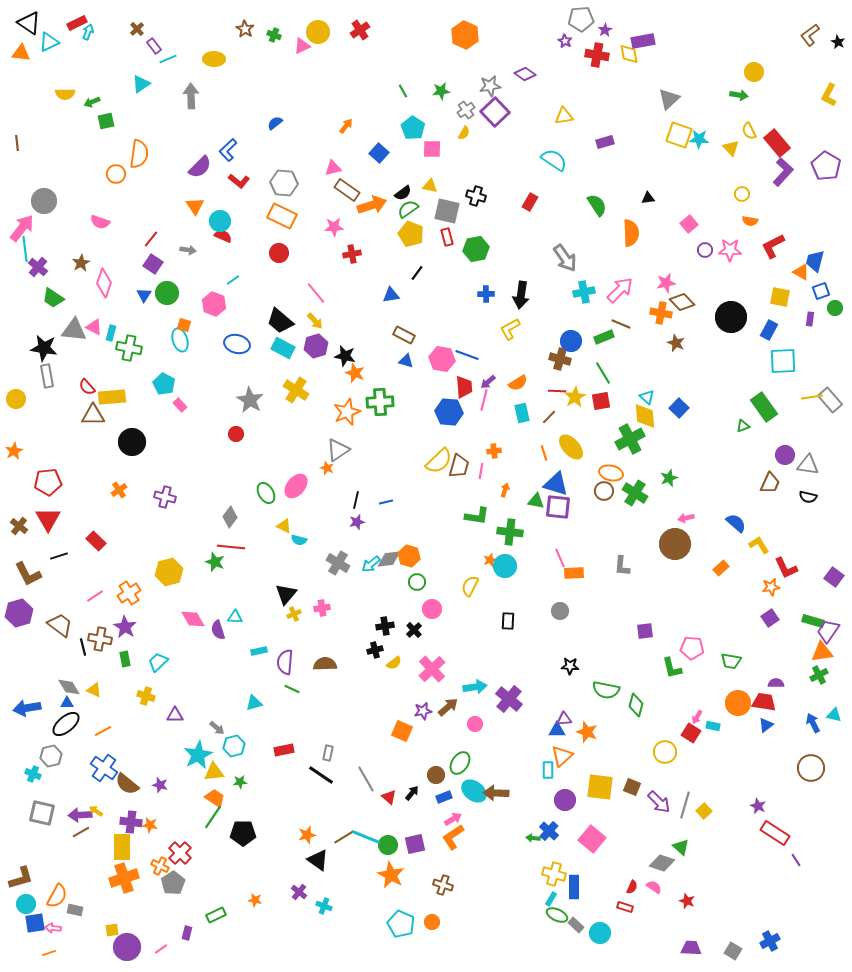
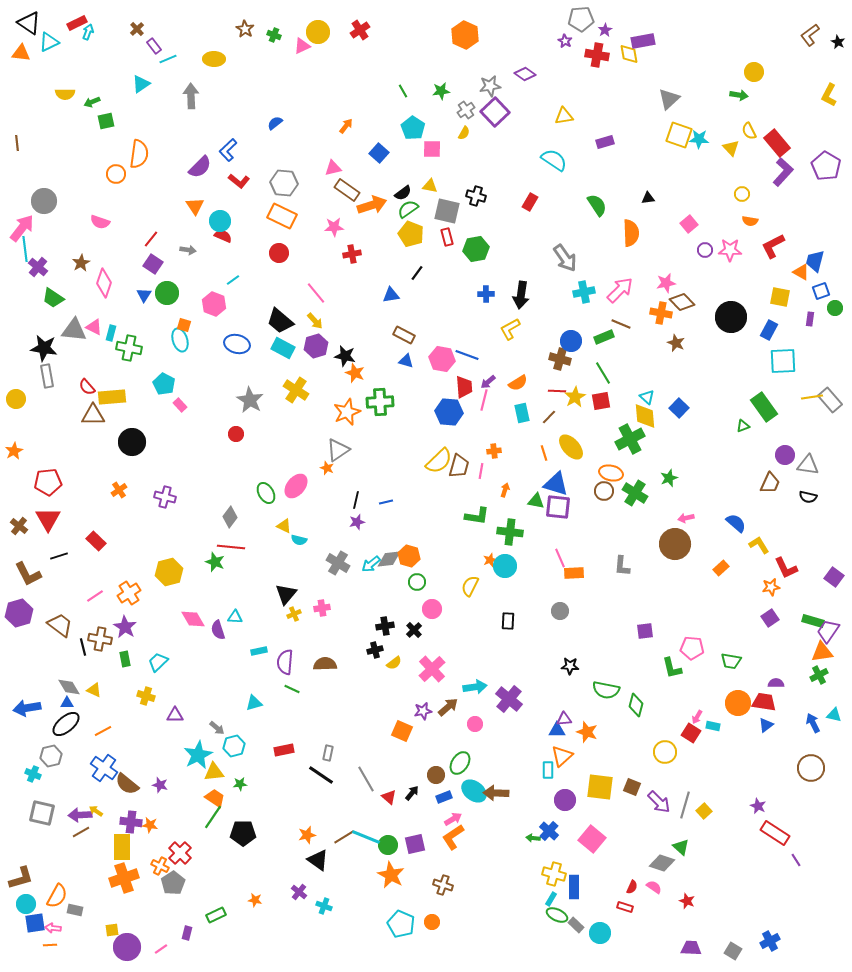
green star at (240, 782): moved 2 px down
orange line at (49, 953): moved 1 px right, 8 px up; rotated 16 degrees clockwise
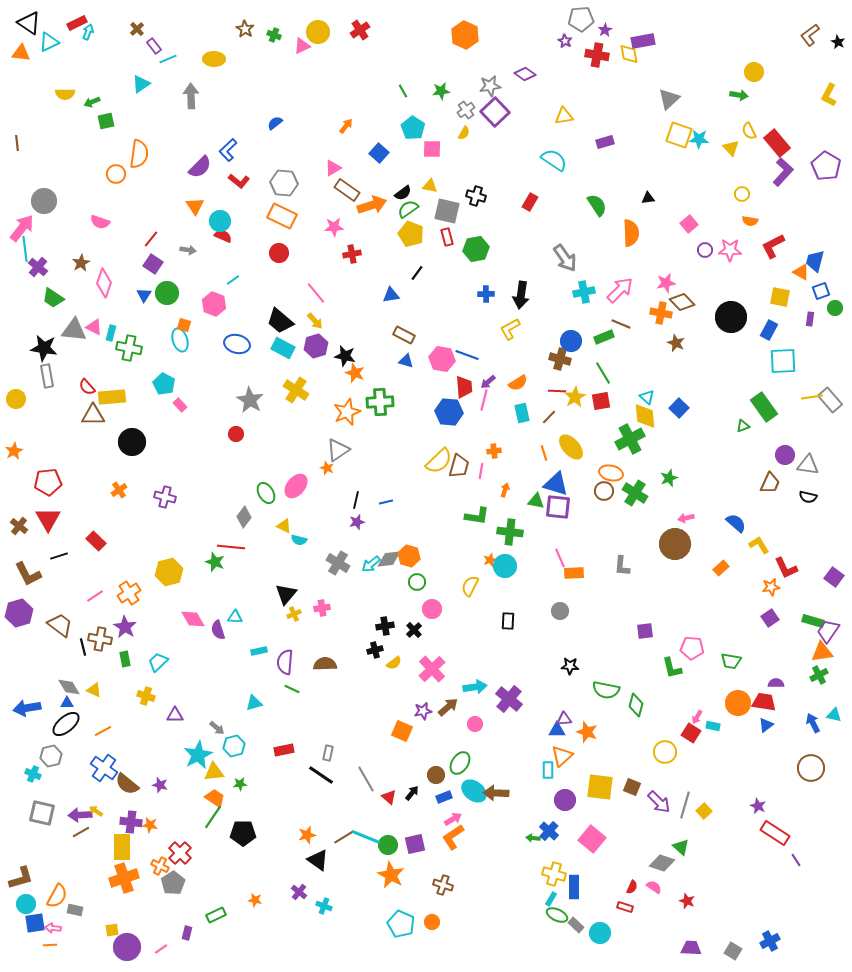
pink triangle at (333, 168): rotated 18 degrees counterclockwise
gray diamond at (230, 517): moved 14 px right
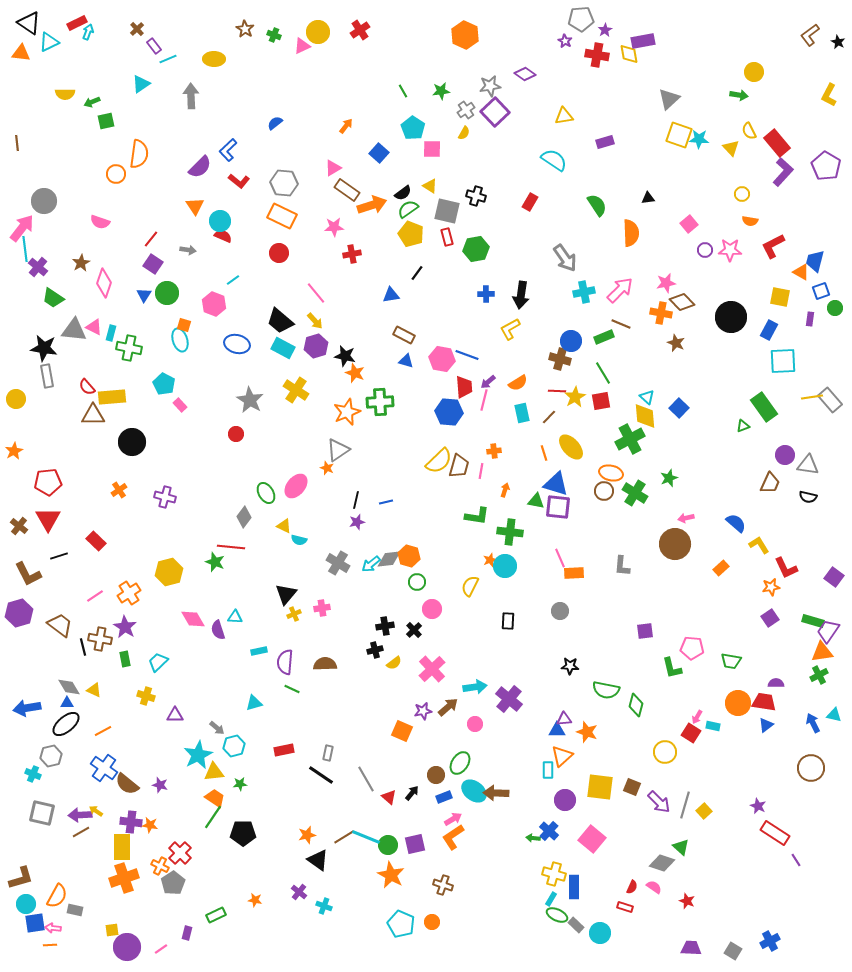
yellow triangle at (430, 186): rotated 21 degrees clockwise
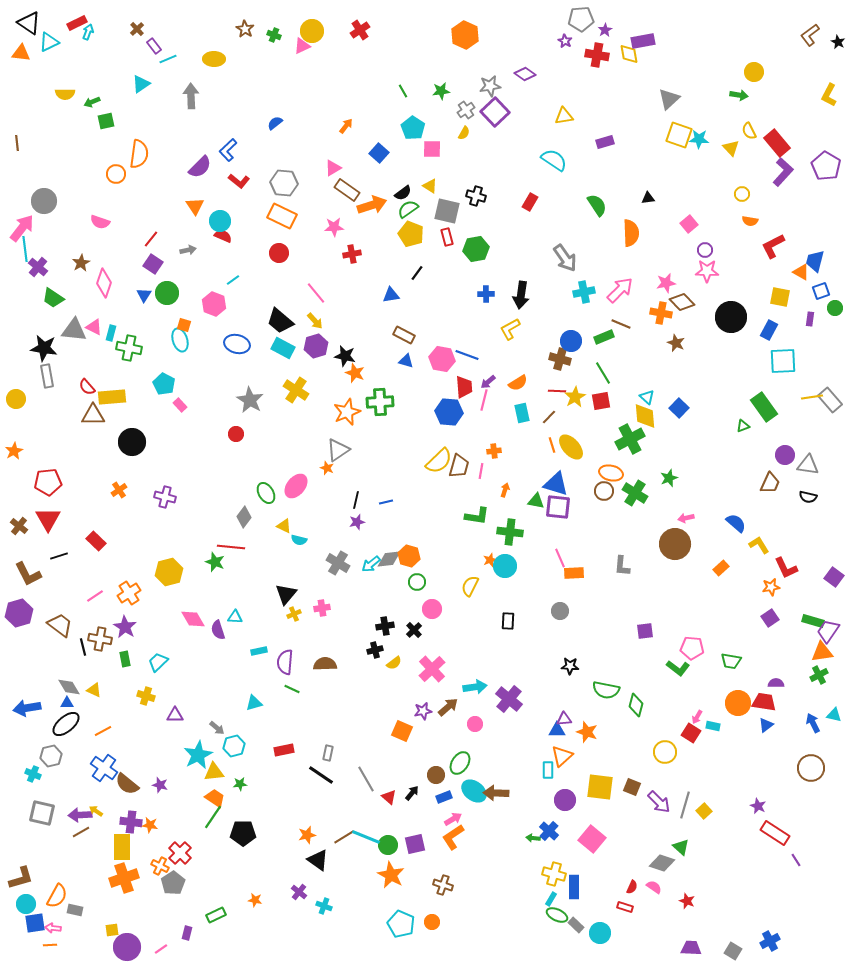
yellow circle at (318, 32): moved 6 px left, 1 px up
gray arrow at (188, 250): rotated 21 degrees counterclockwise
pink star at (730, 250): moved 23 px left, 21 px down
orange line at (544, 453): moved 8 px right, 8 px up
green L-shape at (672, 668): moved 6 px right; rotated 40 degrees counterclockwise
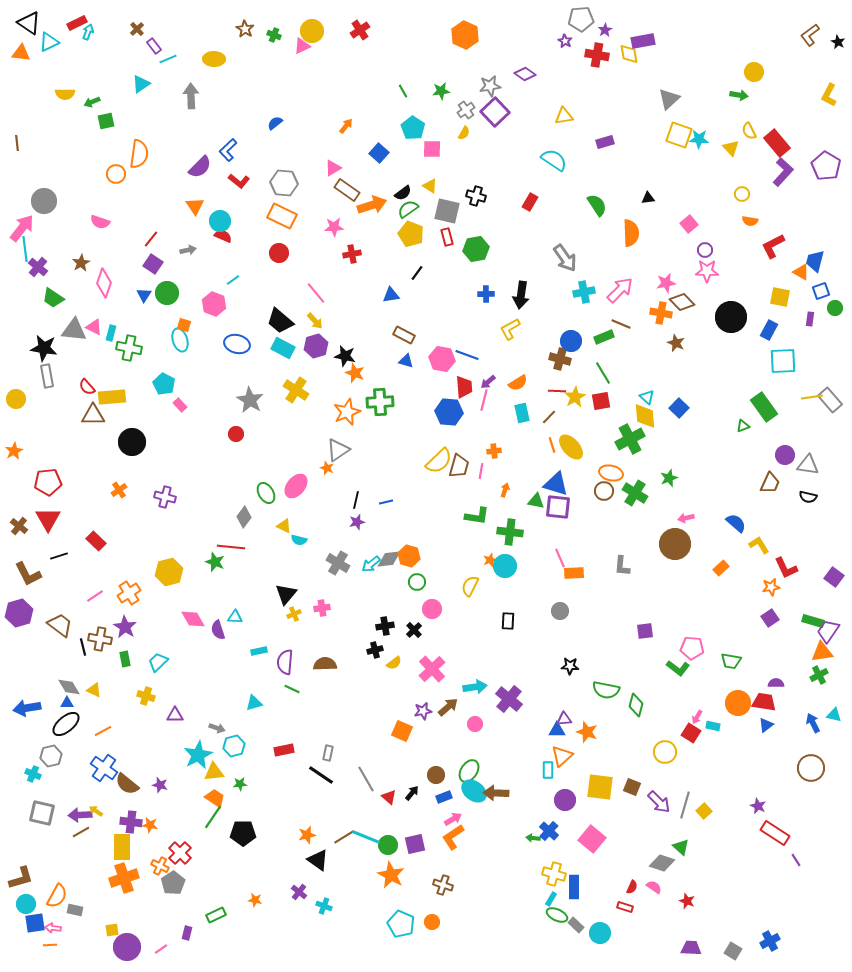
gray arrow at (217, 728): rotated 21 degrees counterclockwise
green ellipse at (460, 763): moved 9 px right, 8 px down
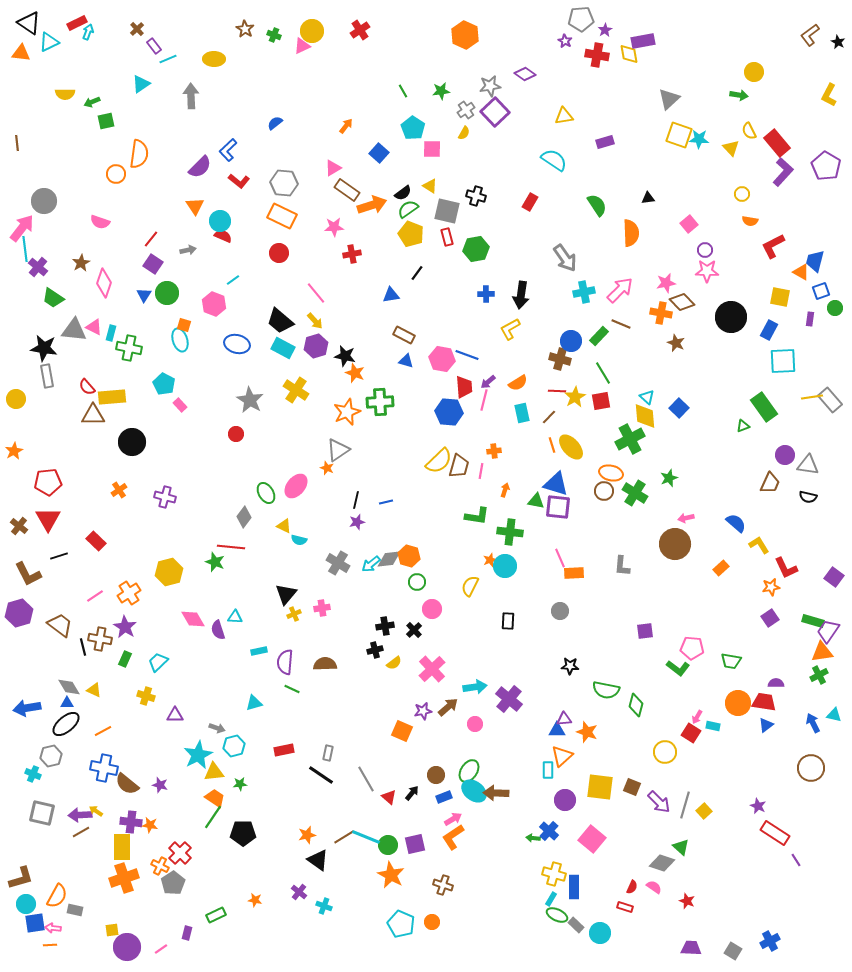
green rectangle at (604, 337): moved 5 px left, 1 px up; rotated 24 degrees counterclockwise
green rectangle at (125, 659): rotated 35 degrees clockwise
blue cross at (104, 768): rotated 24 degrees counterclockwise
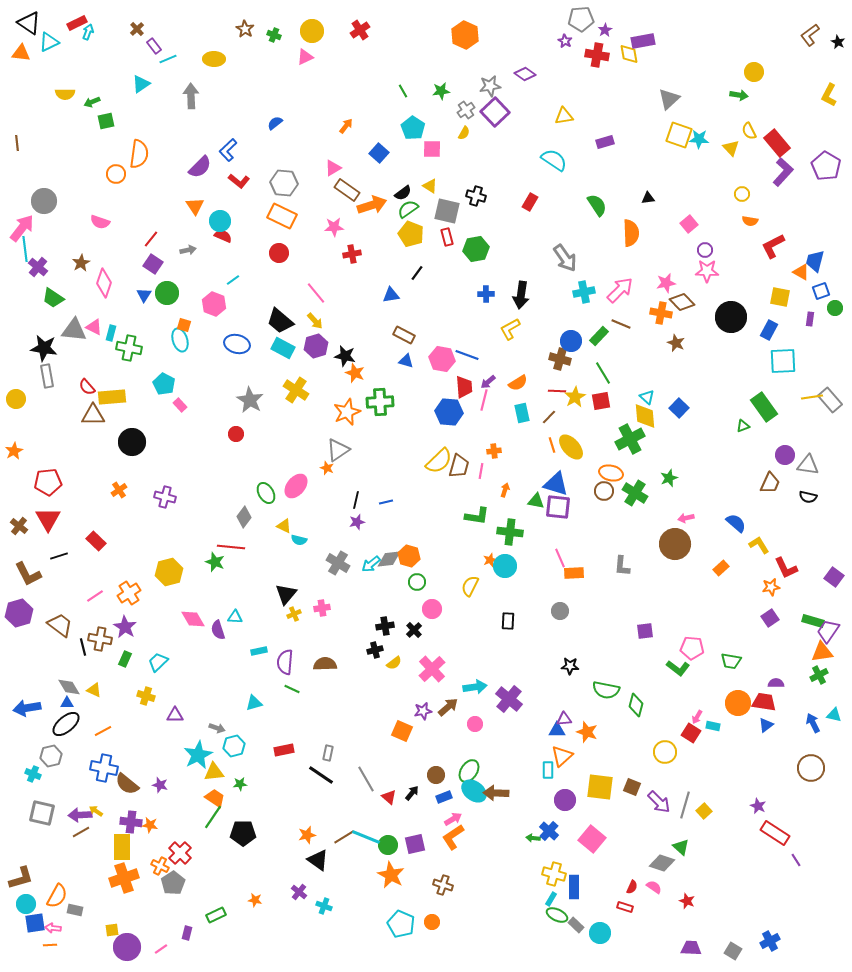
pink triangle at (302, 46): moved 3 px right, 11 px down
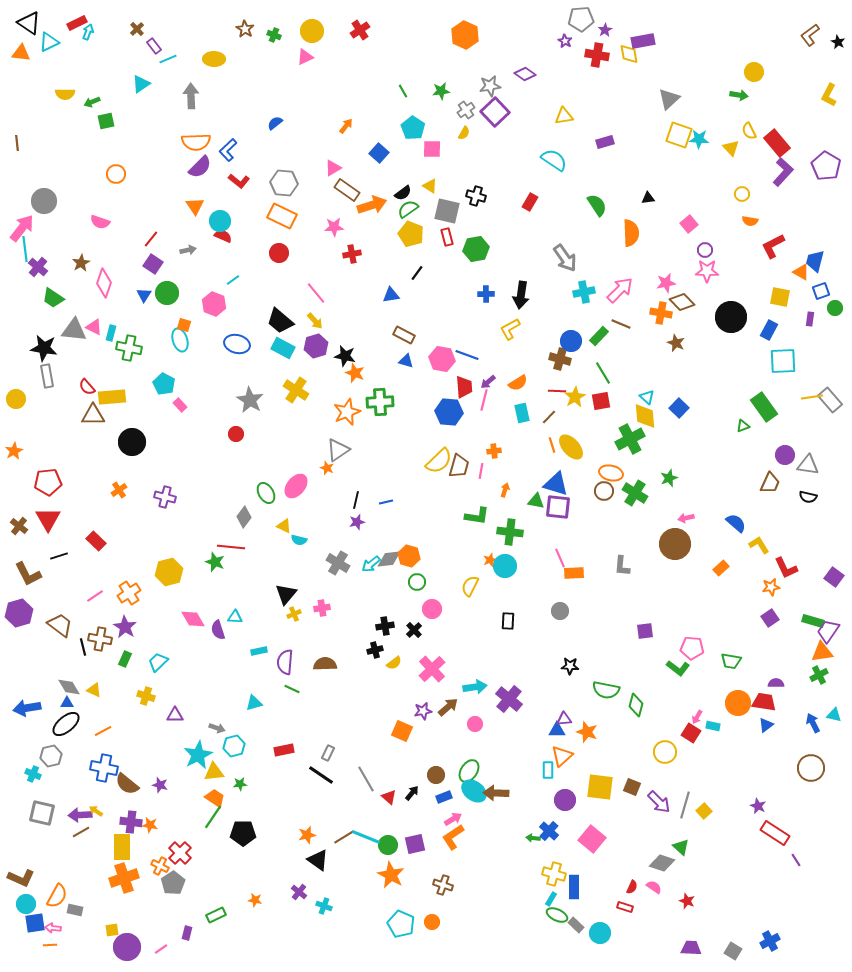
orange semicircle at (139, 154): moved 57 px right, 12 px up; rotated 80 degrees clockwise
gray rectangle at (328, 753): rotated 14 degrees clockwise
brown L-shape at (21, 878): rotated 40 degrees clockwise
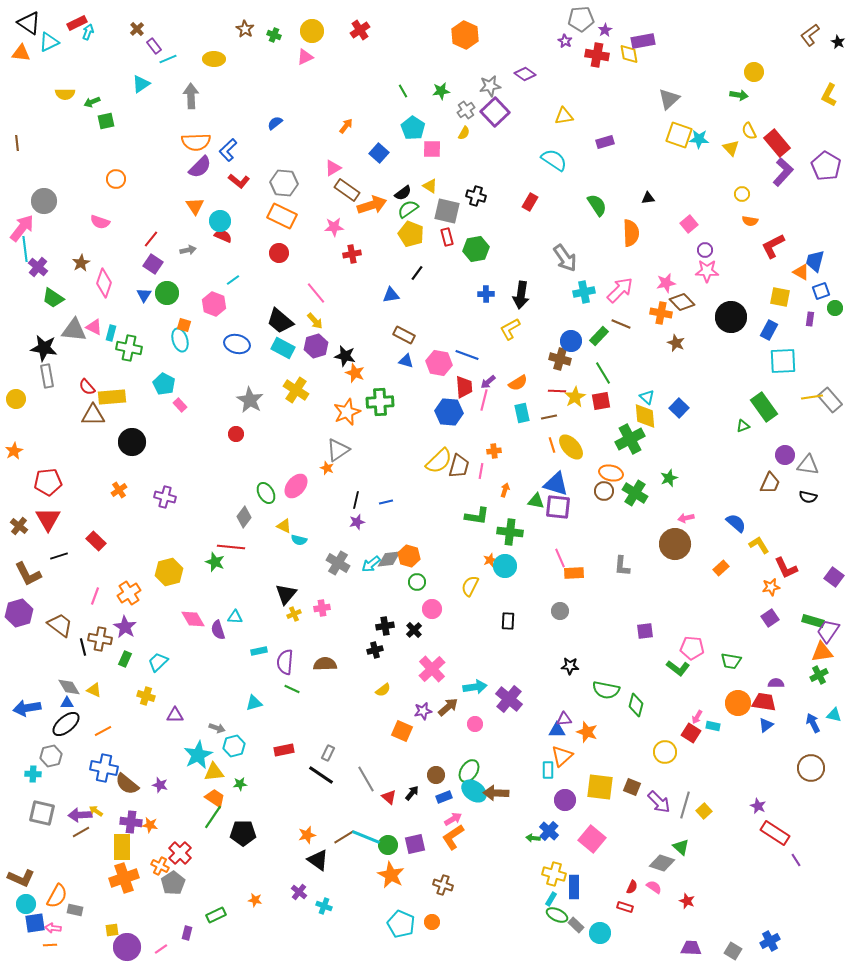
orange circle at (116, 174): moved 5 px down
pink hexagon at (442, 359): moved 3 px left, 4 px down
brown line at (549, 417): rotated 35 degrees clockwise
pink line at (95, 596): rotated 36 degrees counterclockwise
yellow semicircle at (394, 663): moved 11 px left, 27 px down
cyan cross at (33, 774): rotated 21 degrees counterclockwise
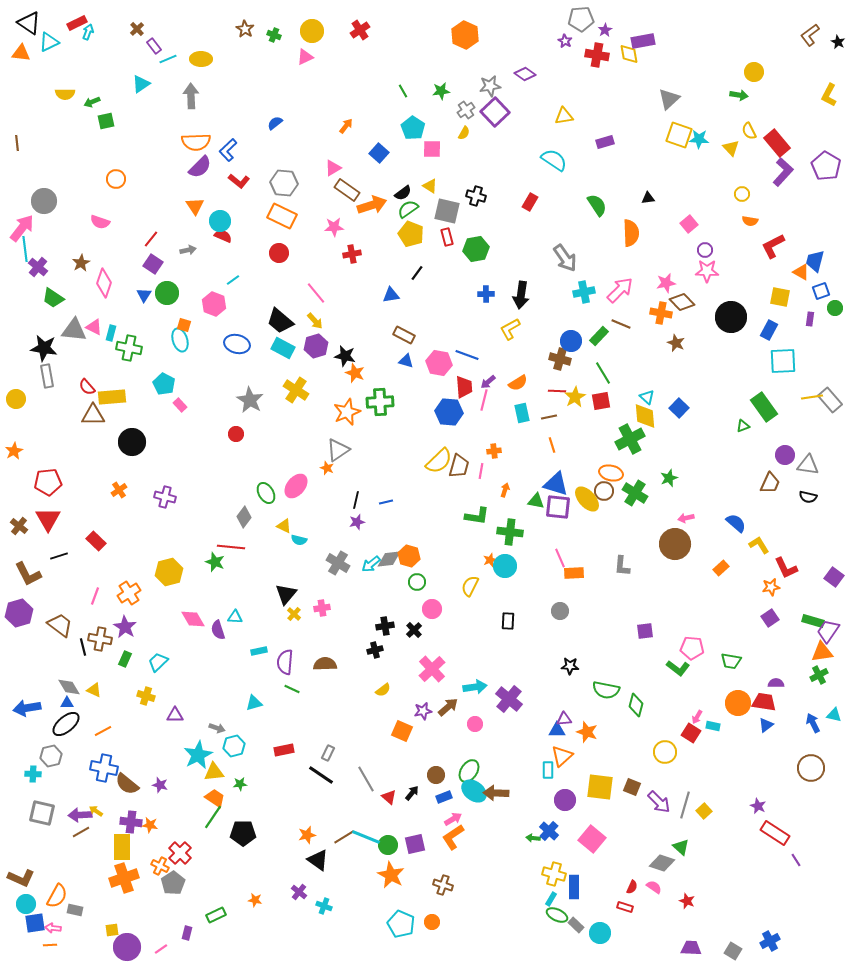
yellow ellipse at (214, 59): moved 13 px left
yellow ellipse at (571, 447): moved 16 px right, 52 px down
yellow cross at (294, 614): rotated 24 degrees counterclockwise
